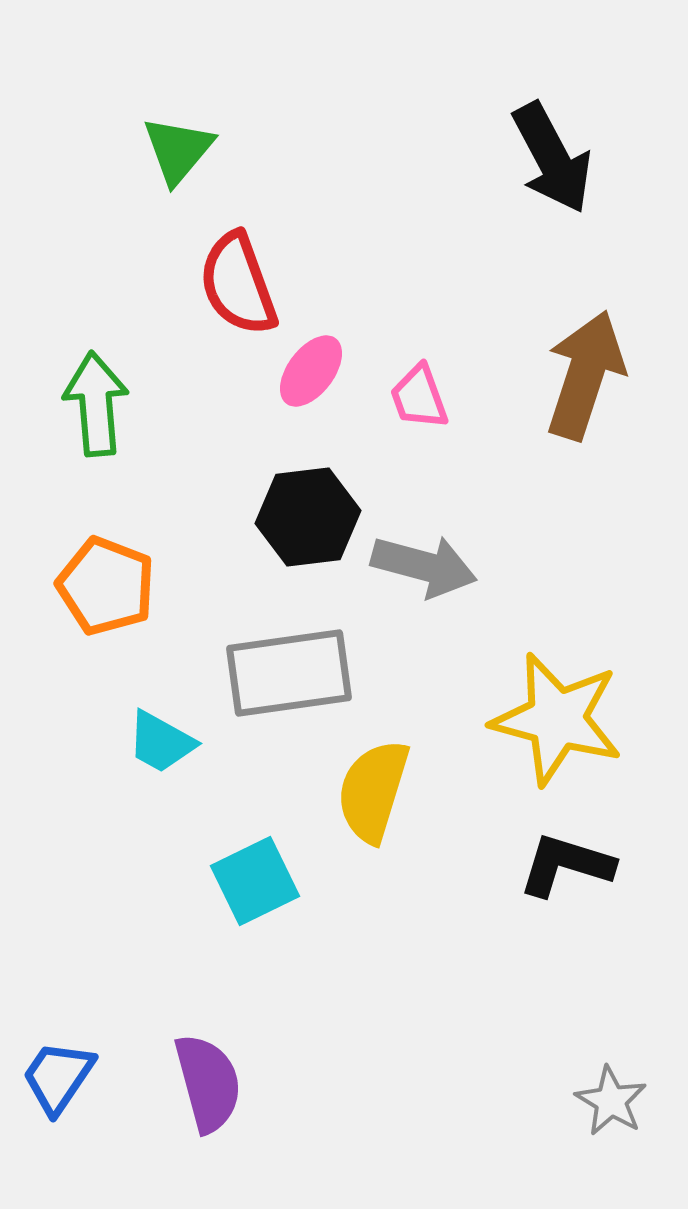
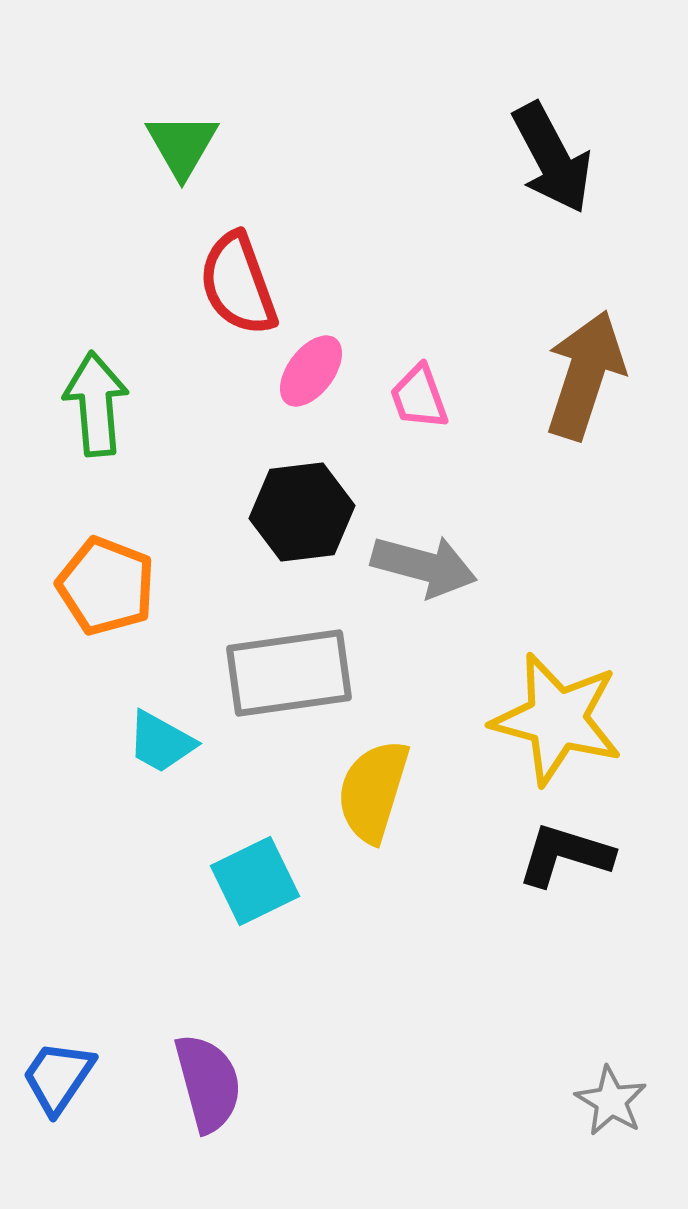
green triangle: moved 4 px right, 5 px up; rotated 10 degrees counterclockwise
black hexagon: moved 6 px left, 5 px up
black L-shape: moved 1 px left, 10 px up
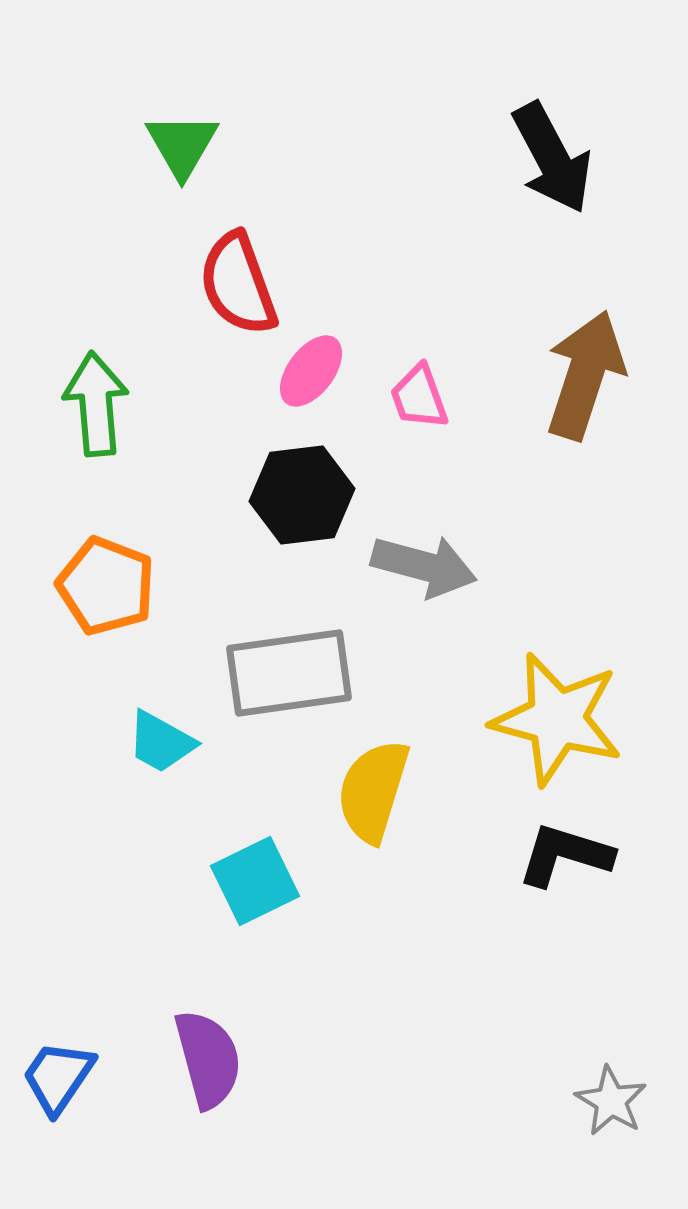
black hexagon: moved 17 px up
purple semicircle: moved 24 px up
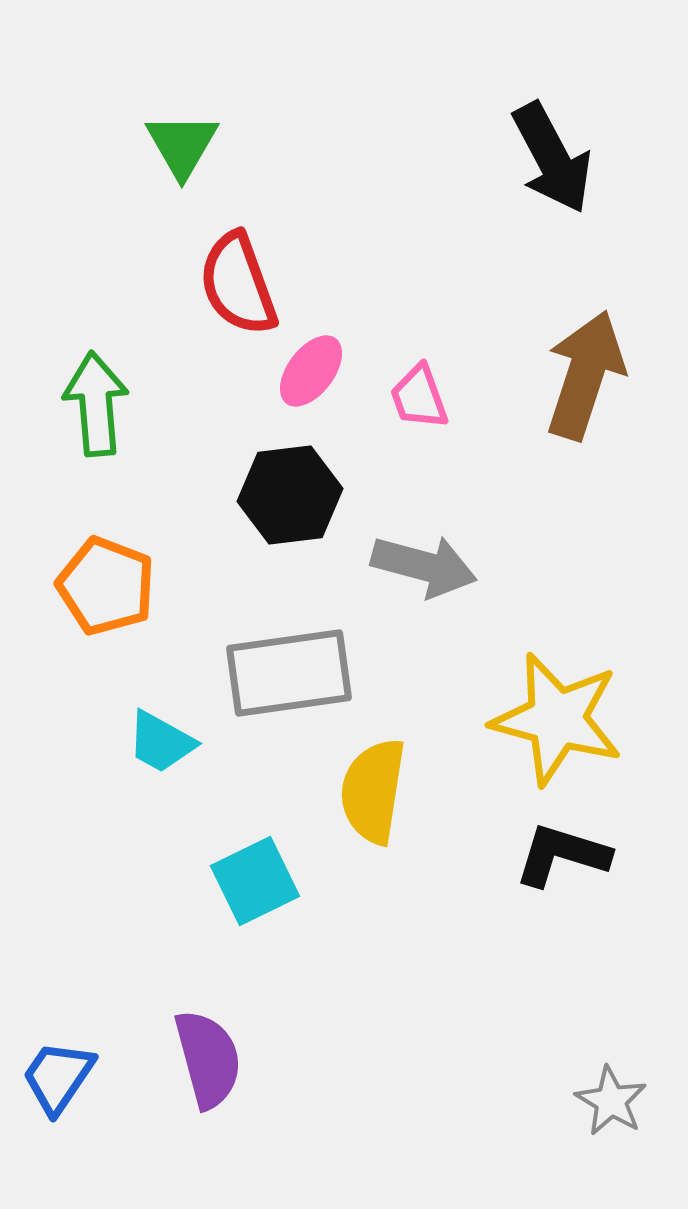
black hexagon: moved 12 px left
yellow semicircle: rotated 8 degrees counterclockwise
black L-shape: moved 3 px left
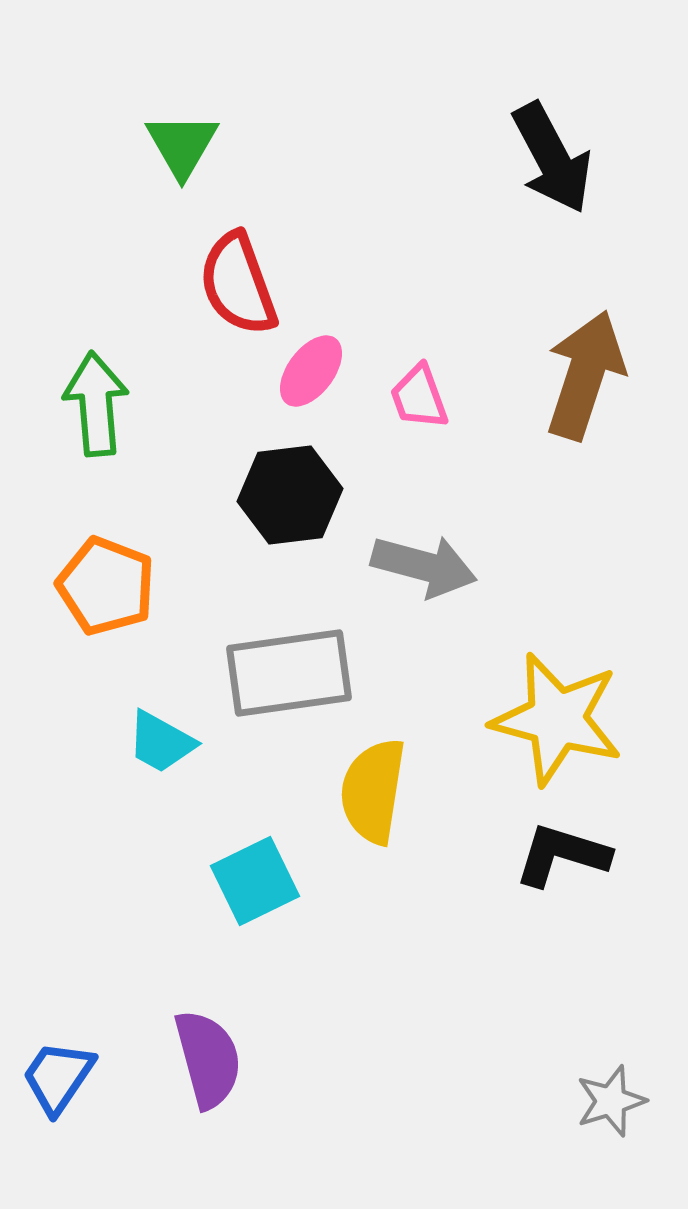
gray star: rotated 24 degrees clockwise
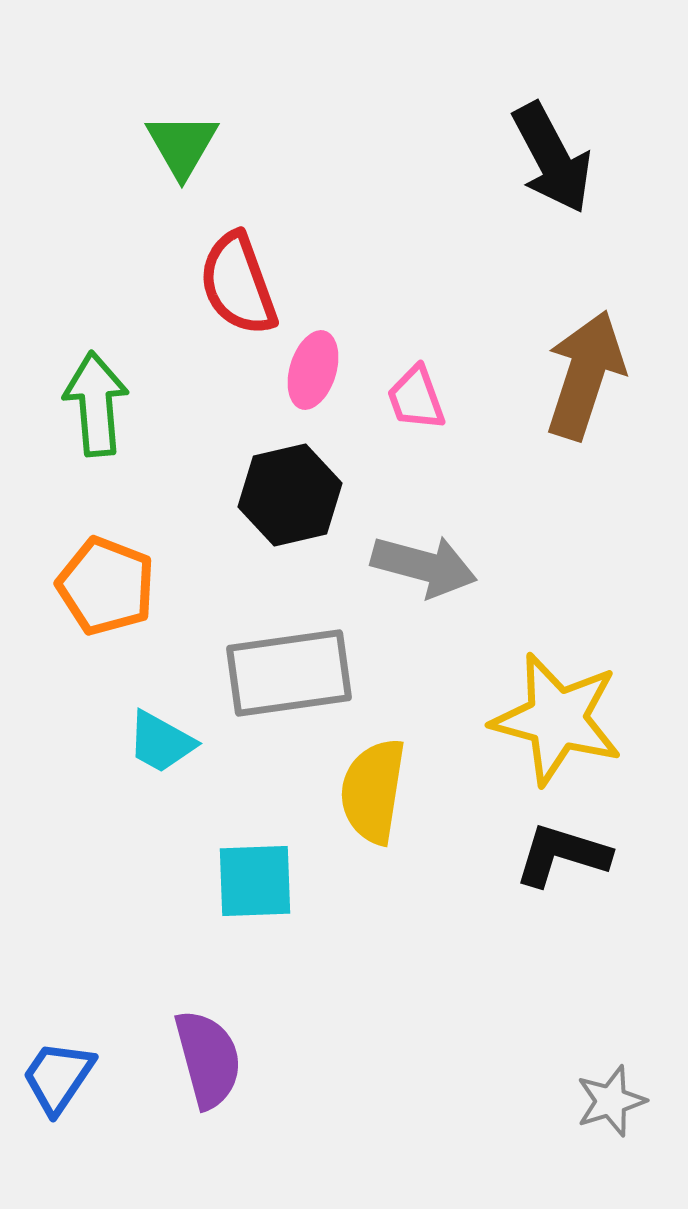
pink ellipse: moved 2 px right, 1 px up; rotated 20 degrees counterclockwise
pink trapezoid: moved 3 px left, 1 px down
black hexagon: rotated 6 degrees counterclockwise
cyan square: rotated 24 degrees clockwise
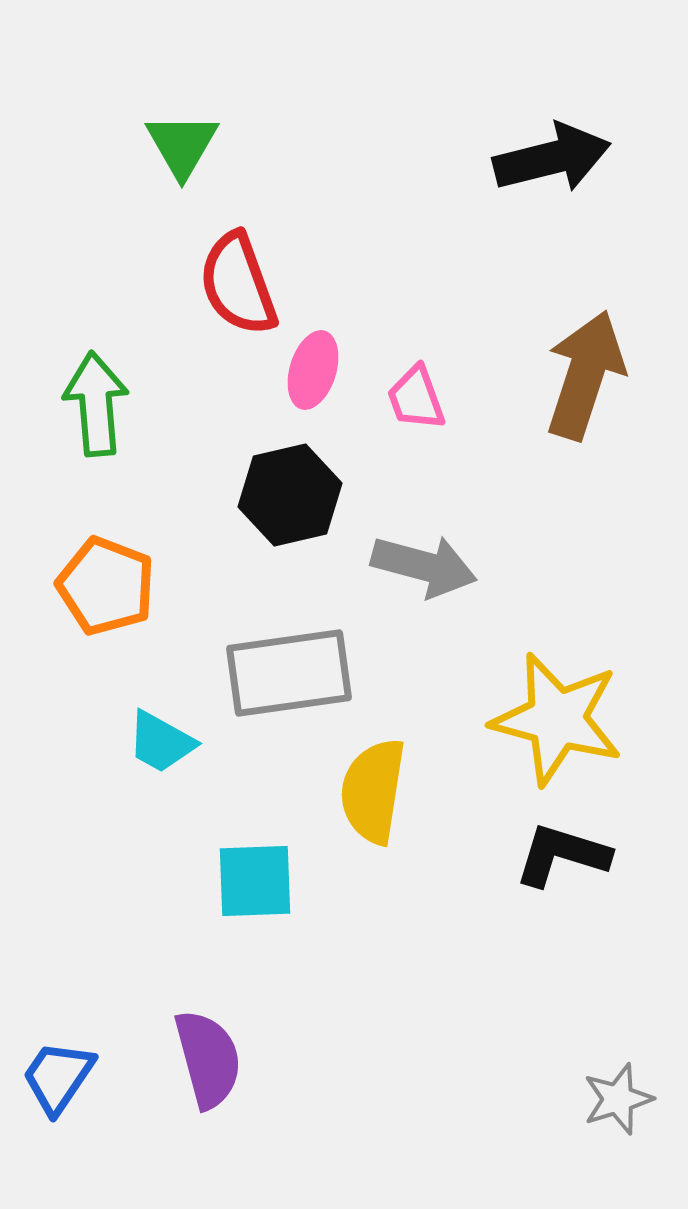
black arrow: rotated 76 degrees counterclockwise
gray star: moved 7 px right, 2 px up
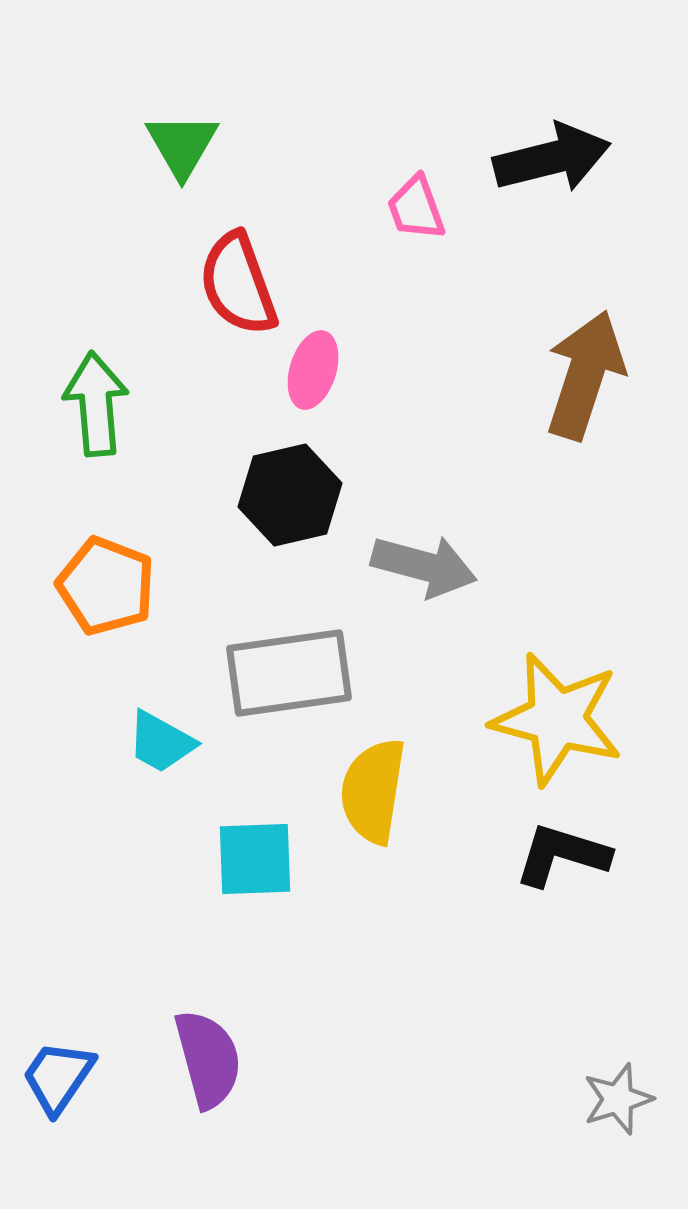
pink trapezoid: moved 190 px up
cyan square: moved 22 px up
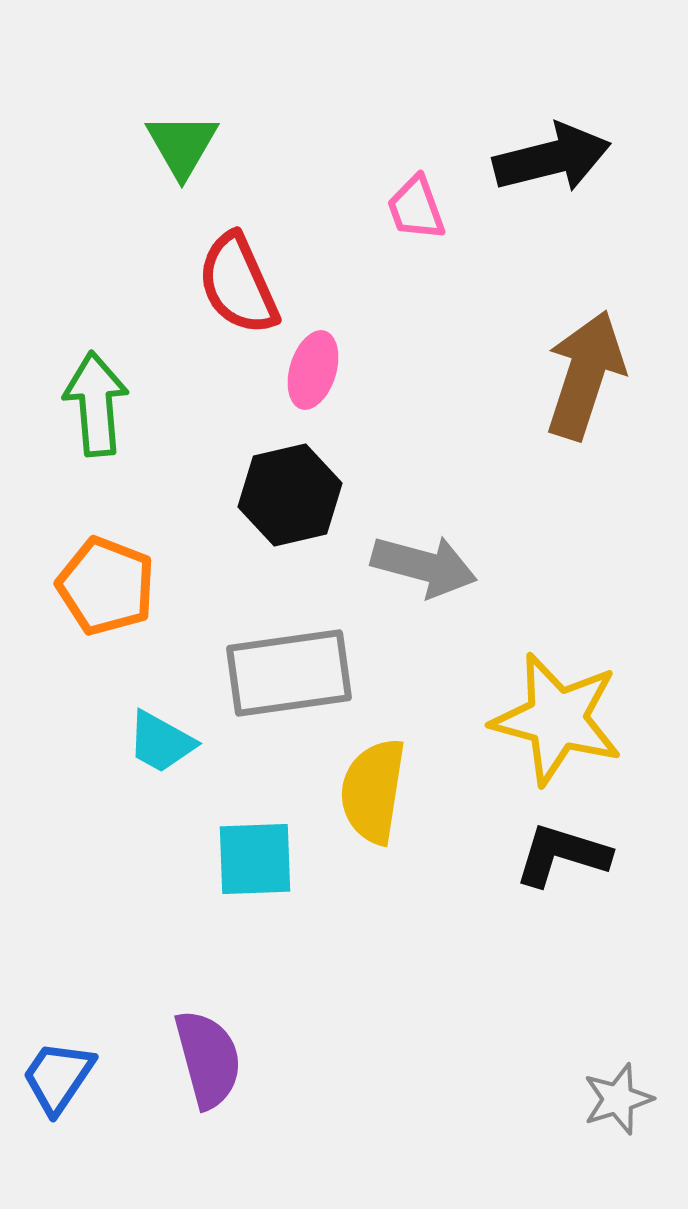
red semicircle: rotated 4 degrees counterclockwise
